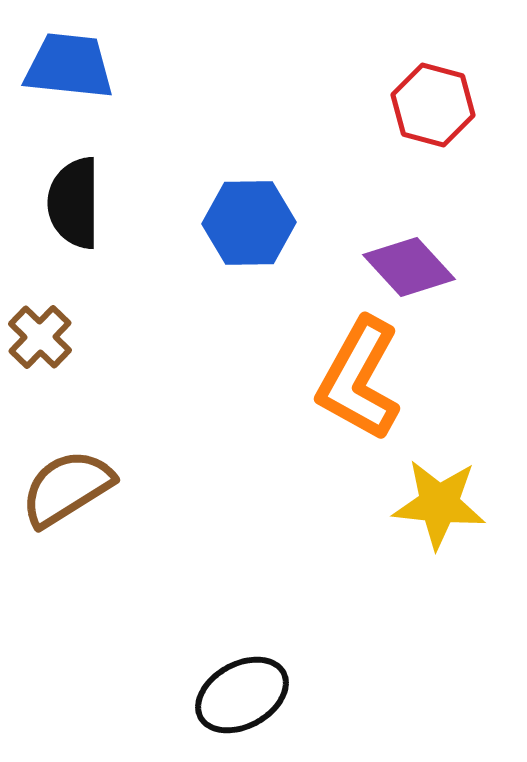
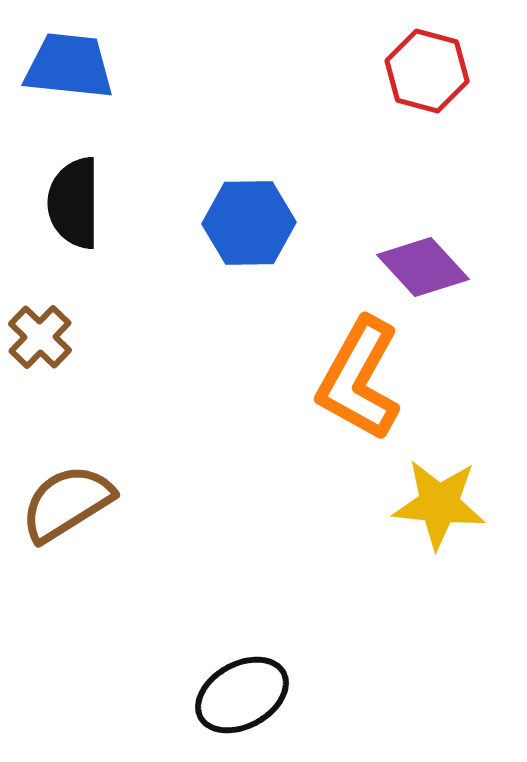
red hexagon: moved 6 px left, 34 px up
purple diamond: moved 14 px right
brown semicircle: moved 15 px down
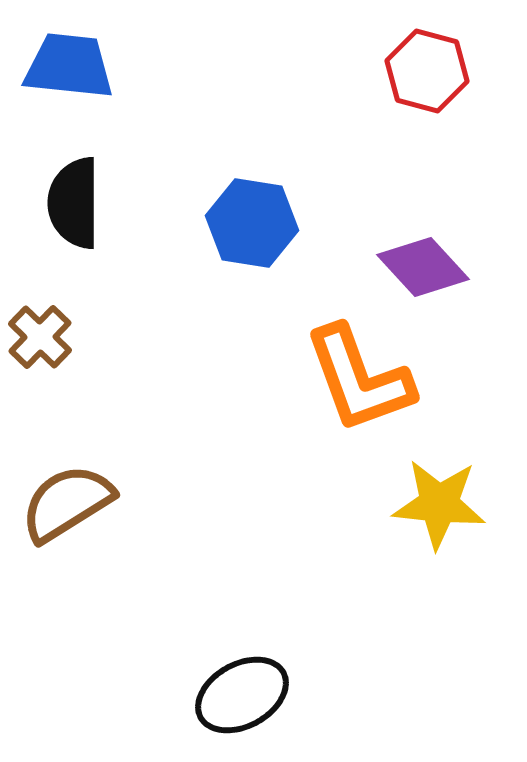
blue hexagon: moved 3 px right; rotated 10 degrees clockwise
orange L-shape: rotated 49 degrees counterclockwise
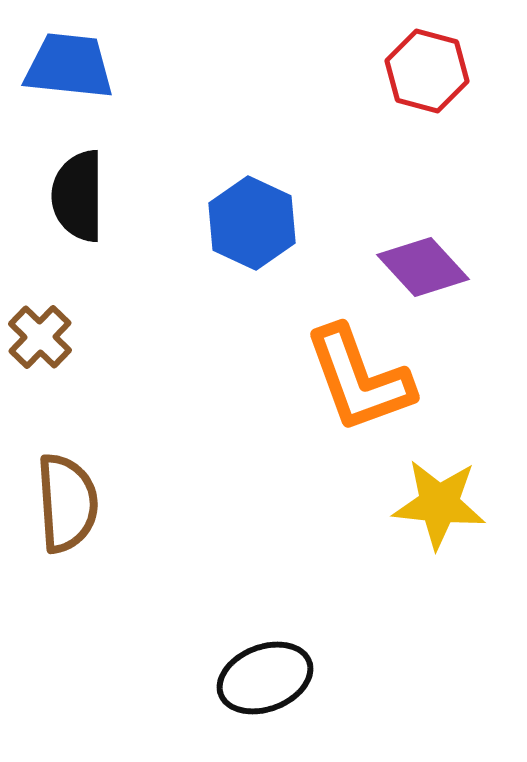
black semicircle: moved 4 px right, 7 px up
blue hexagon: rotated 16 degrees clockwise
brown semicircle: rotated 118 degrees clockwise
black ellipse: moved 23 px right, 17 px up; rotated 8 degrees clockwise
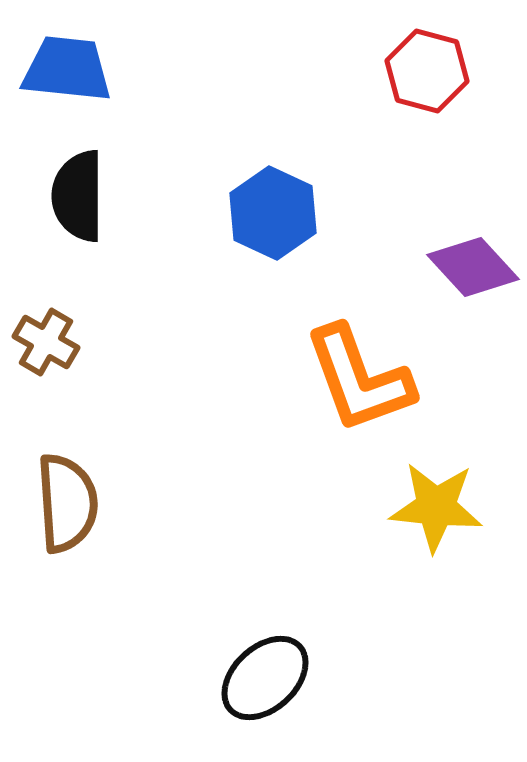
blue trapezoid: moved 2 px left, 3 px down
blue hexagon: moved 21 px right, 10 px up
purple diamond: moved 50 px right
brown cross: moved 6 px right, 5 px down; rotated 14 degrees counterclockwise
yellow star: moved 3 px left, 3 px down
black ellipse: rotated 22 degrees counterclockwise
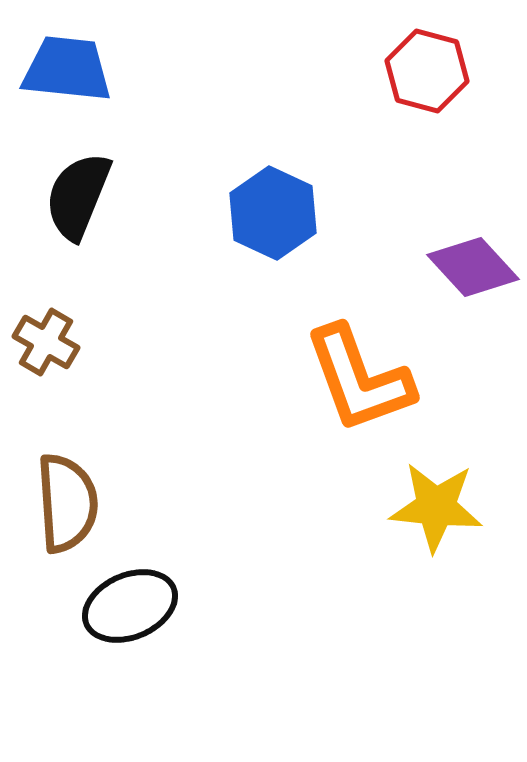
black semicircle: rotated 22 degrees clockwise
black ellipse: moved 135 px left, 72 px up; rotated 20 degrees clockwise
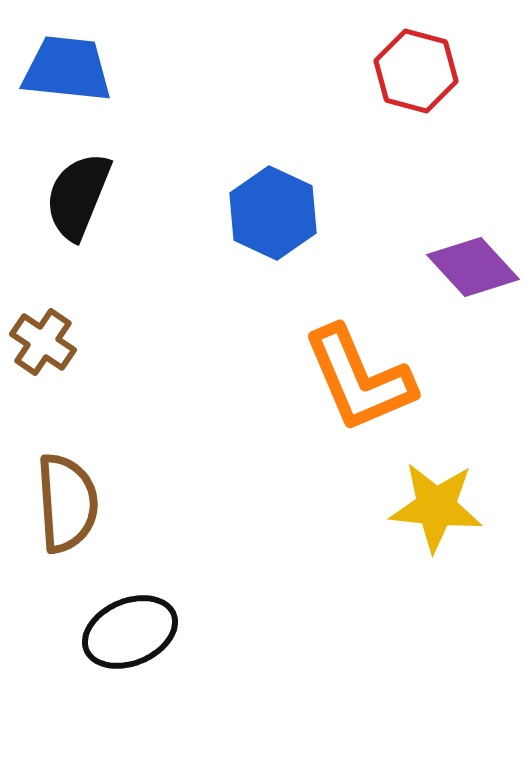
red hexagon: moved 11 px left
brown cross: moved 3 px left; rotated 4 degrees clockwise
orange L-shape: rotated 3 degrees counterclockwise
black ellipse: moved 26 px down
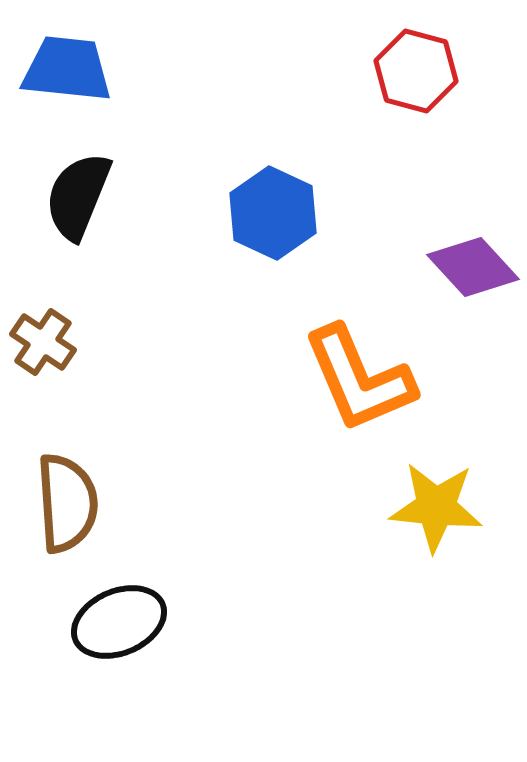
black ellipse: moved 11 px left, 10 px up
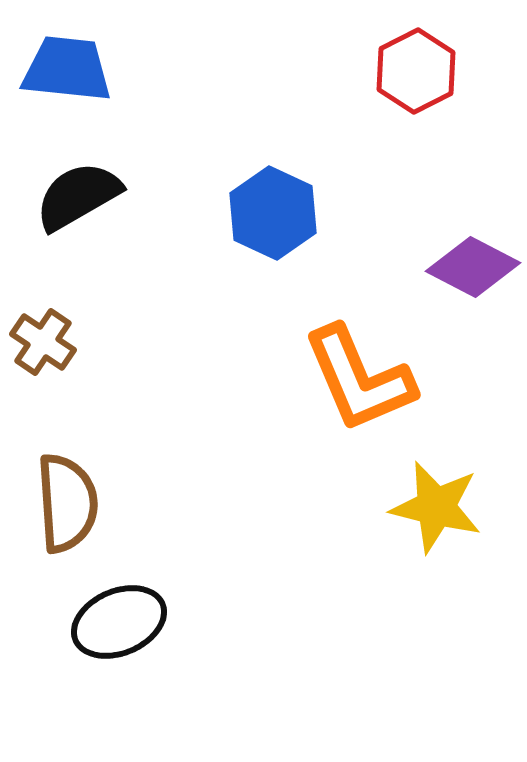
red hexagon: rotated 18 degrees clockwise
black semicircle: rotated 38 degrees clockwise
purple diamond: rotated 20 degrees counterclockwise
yellow star: rotated 8 degrees clockwise
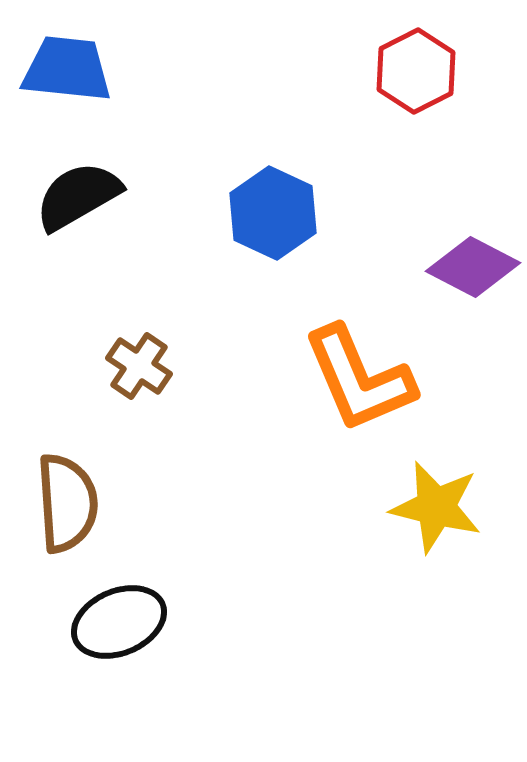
brown cross: moved 96 px right, 24 px down
